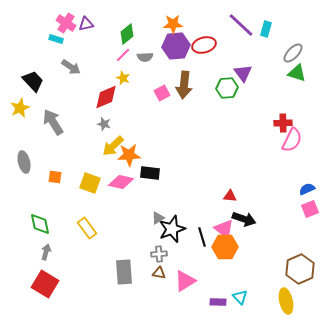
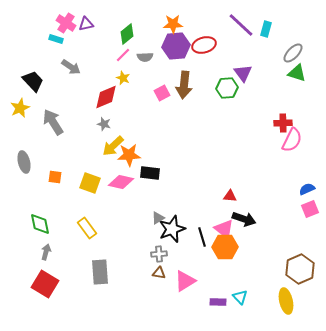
gray rectangle at (124, 272): moved 24 px left
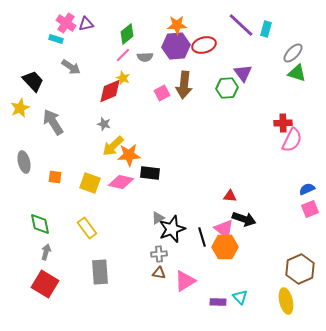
orange star at (173, 24): moved 4 px right, 1 px down
red diamond at (106, 97): moved 4 px right, 6 px up
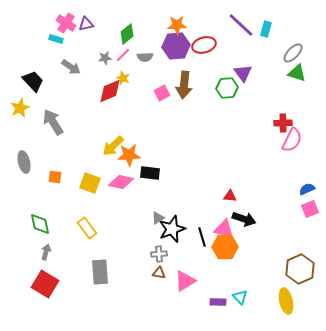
gray star at (104, 124): moved 1 px right, 66 px up; rotated 24 degrees counterclockwise
pink triangle at (224, 229): rotated 25 degrees counterclockwise
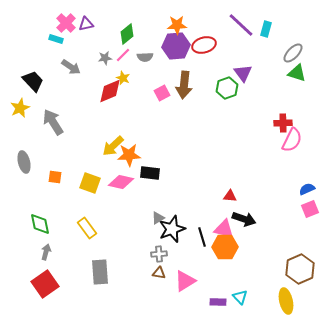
pink cross at (66, 23): rotated 12 degrees clockwise
green hexagon at (227, 88): rotated 15 degrees counterclockwise
red square at (45, 284): rotated 24 degrees clockwise
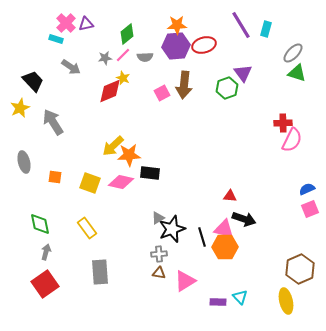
purple line at (241, 25): rotated 16 degrees clockwise
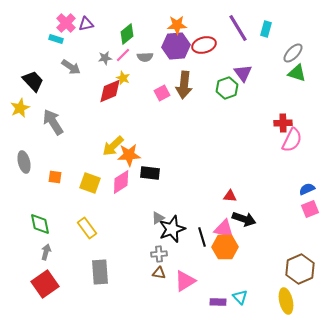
purple line at (241, 25): moved 3 px left, 3 px down
pink diamond at (121, 182): rotated 45 degrees counterclockwise
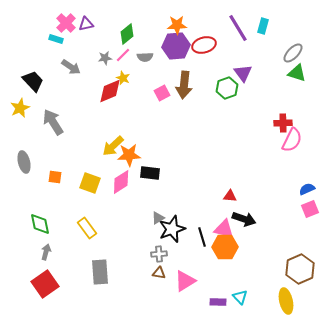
cyan rectangle at (266, 29): moved 3 px left, 3 px up
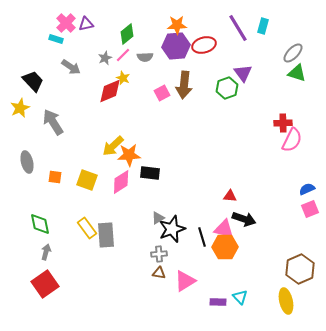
gray star at (105, 58): rotated 16 degrees counterclockwise
gray ellipse at (24, 162): moved 3 px right
yellow square at (90, 183): moved 3 px left, 3 px up
gray rectangle at (100, 272): moved 6 px right, 37 px up
